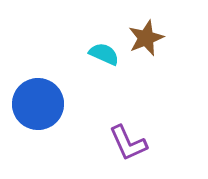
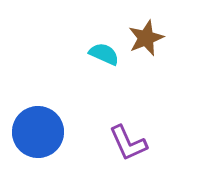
blue circle: moved 28 px down
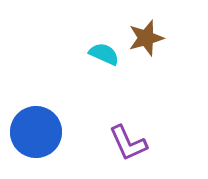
brown star: rotated 6 degrees clockwise
blue circle: moved 2 px left
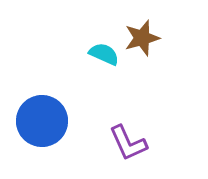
brown star: moved 4 px left
blue circle: moved 6 px right, 11 px up
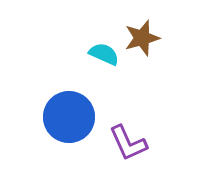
blue circle: moved 27 px right, 4 px up
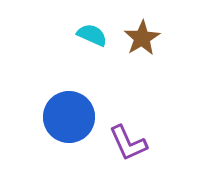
brown star: rotated 15 degrees counterclockwise
cyan semicircle: moved 12 px left, 19 px up
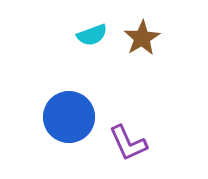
cyan semicircle: rotated 136 degrees clockwise
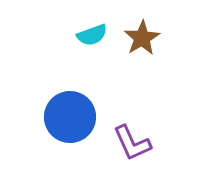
blue circle: moved 1 px right
purple L-shape: moved 4 px right
